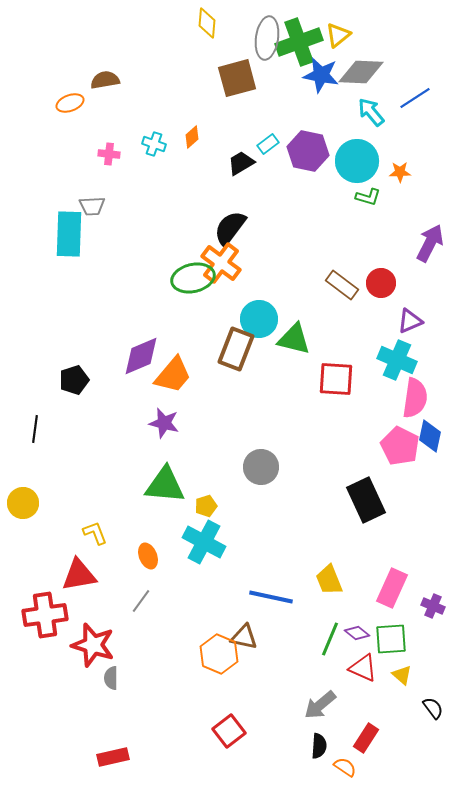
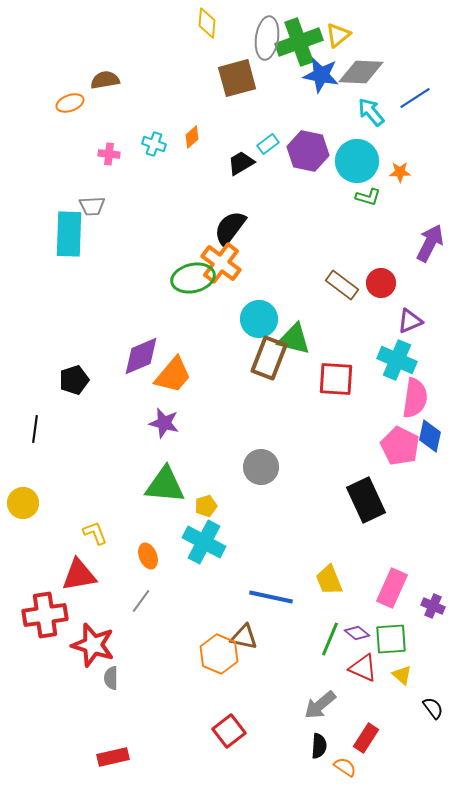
brown rectangle at (236, 349): moved 33 px right, 9 px down
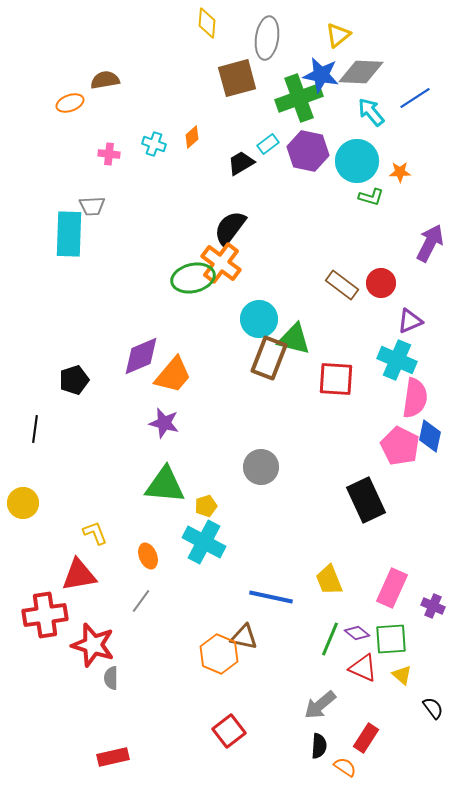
green cross at (299, 42): moved 56 px down
green L-shape at (368, 197): moved 3 px right
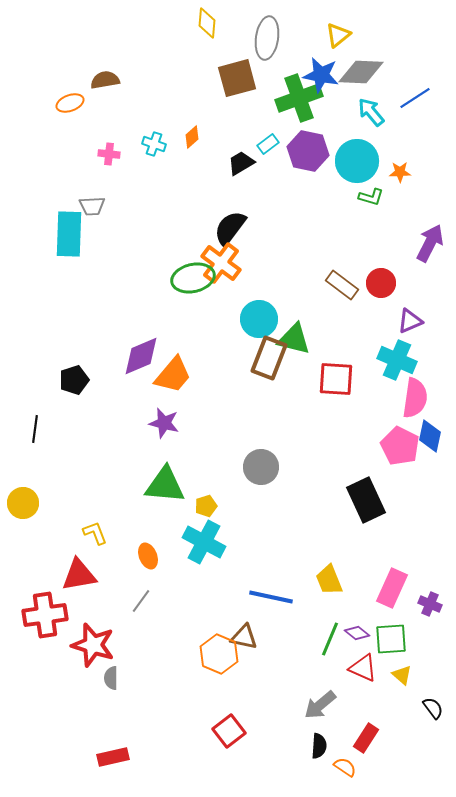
purple cross at (433, 606): moved 3 px left, 2 px up
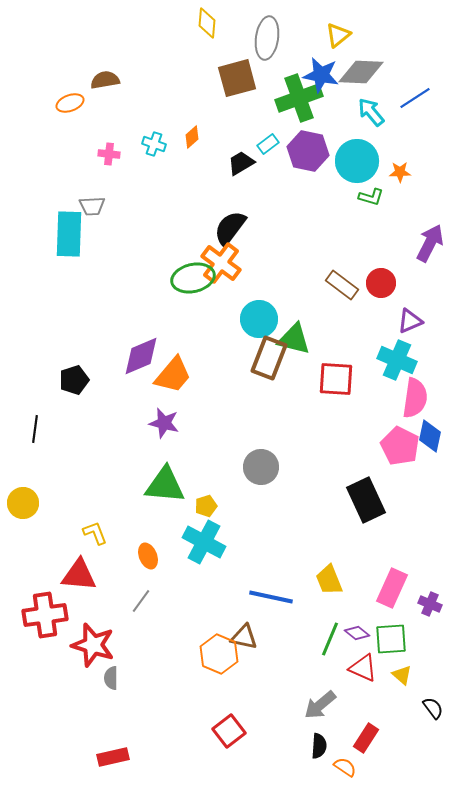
red triangle at (79, 575): rotated 15 degrees clockwise
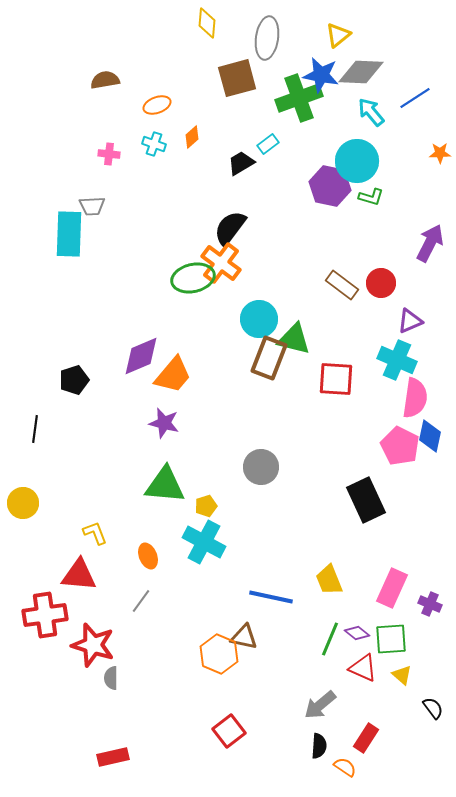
orange ellipse at (70, 103): moved 87 px right, 2 px down
purple hexagon at (308, 151): moved 22 px right, 35 px down
orange star at (400, 172): moved 40 px right, 19 px up
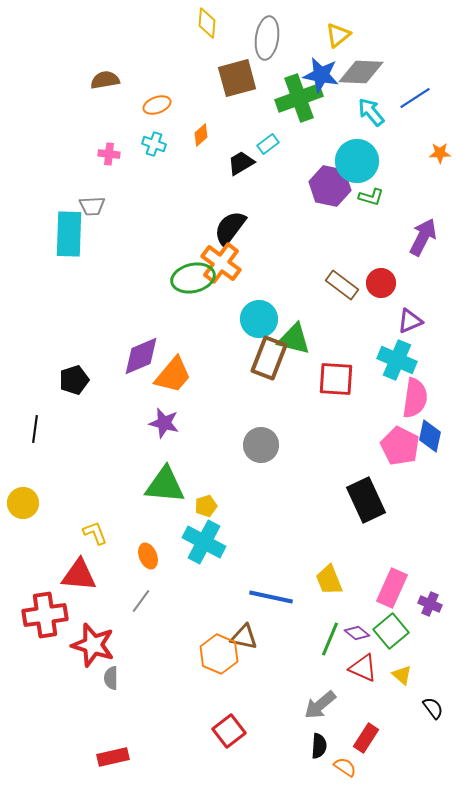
orange diamond at (192, 137): moved 9 px right, 2 px up
purple arrow at (430, 243): moved 7 px left, 6 px up
gray circle at (261, 467): moved 22 px up
green square at (391, 639): moved 8 px up; rotated 36 degrees counterclockwise
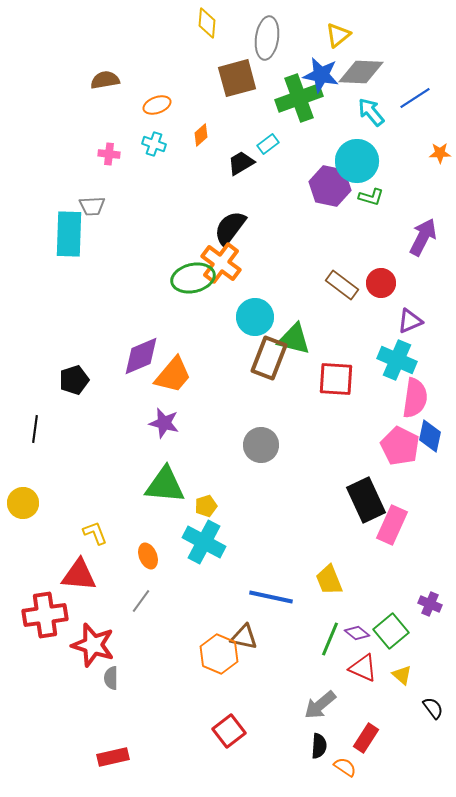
cyan circle at (259, 319): moved 4 px left, 2 px up
pink rectangle at (392, 588): moved 63 px up
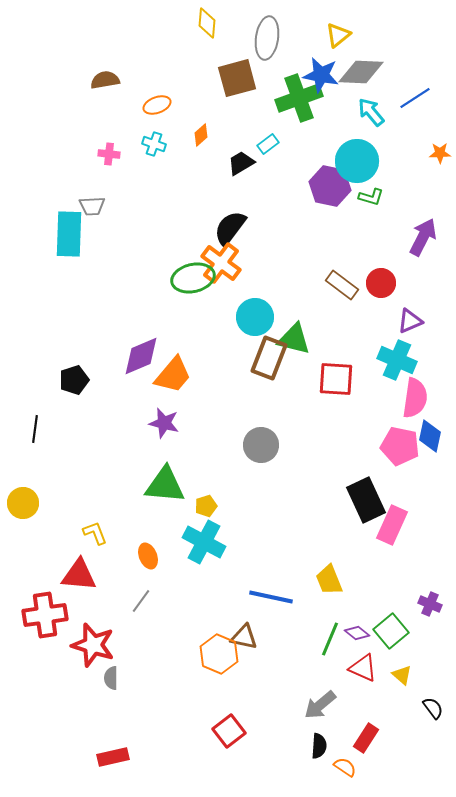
pink pentagon at (400, 446): rotated 15 degrees counterclockwise
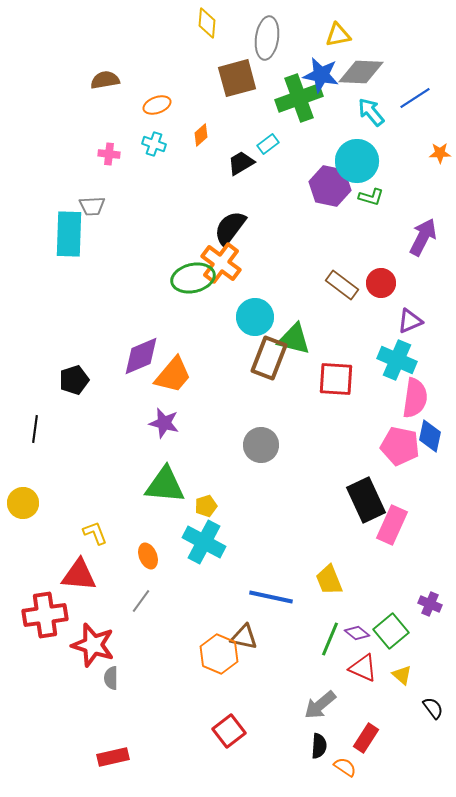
yellow triangle at (338, 35): rotated 28 degrees clockwise
